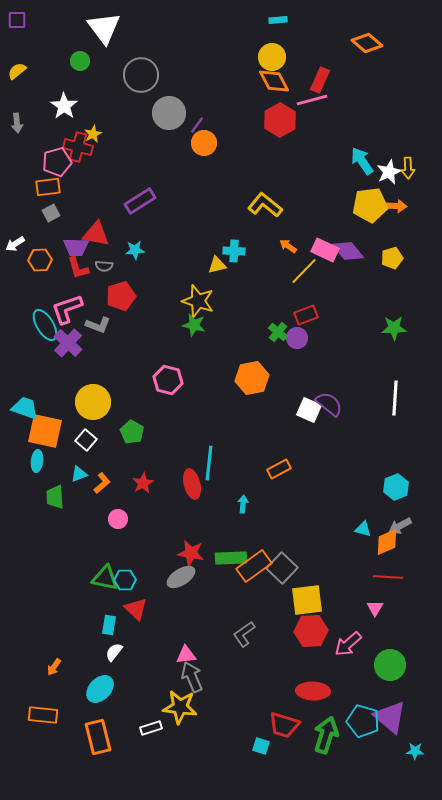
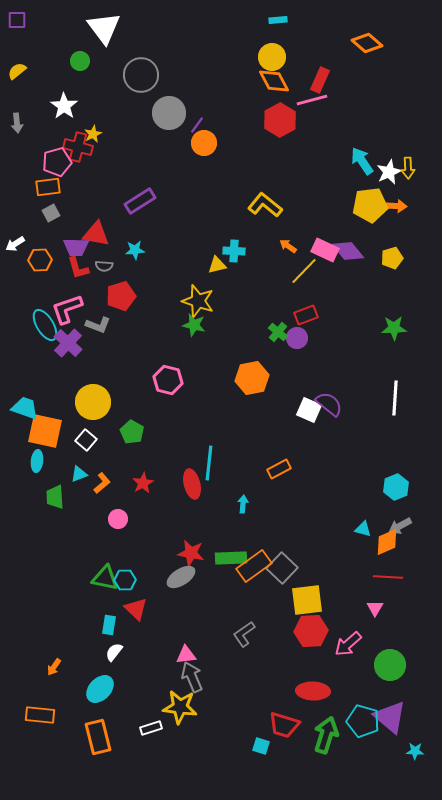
orange rectangle at (43, 715): moved 3 px left
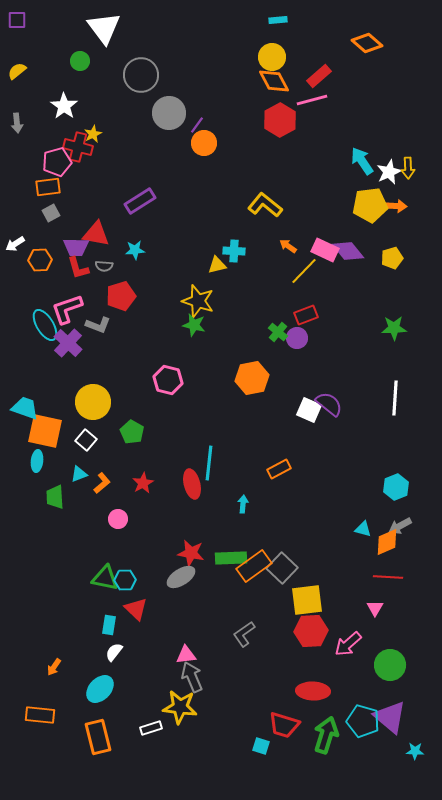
red rectangle at (320, 80): moved 1 px left, 4 px up; rotated 25 degrees clockwise
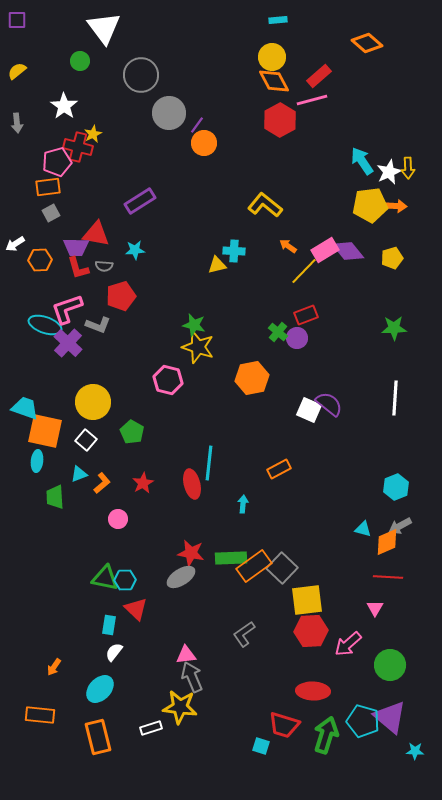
pink rectangle at (325, 250): rotated 56 degrees counterclockwise
yellow star at (198, 301): moved 46 px down
cyan ellipse at (45, 325): rotated 40 degrees counterclockwise
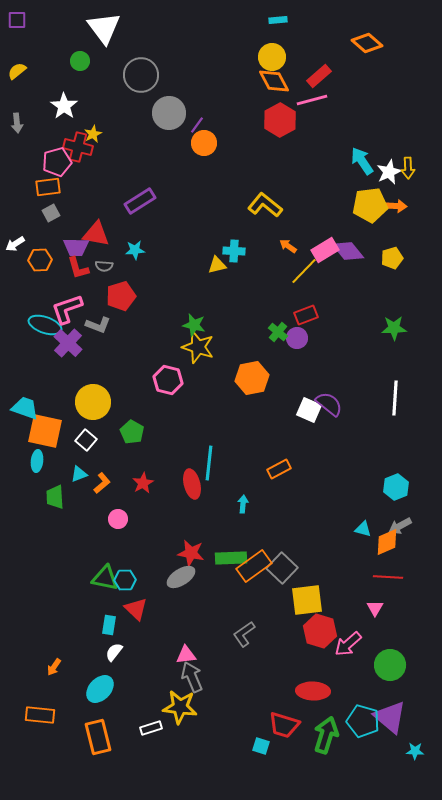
red hexagon at (311, 631): moved 9 px right; rotated 20 degrees clockwise
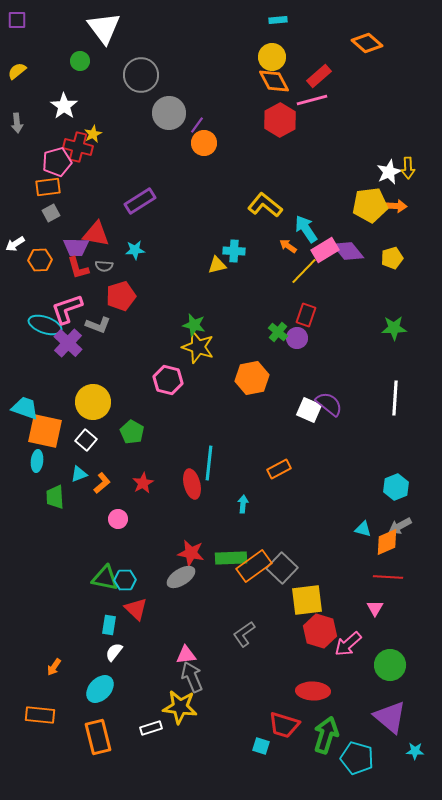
cyan arrow at (362, 161): moved 56 px left, 68 px down
red rectangle at (306, 315): rotated 50 degrees counterclockwise
cyan pentagon at (363, 721): moved 6 px left, 37 px down
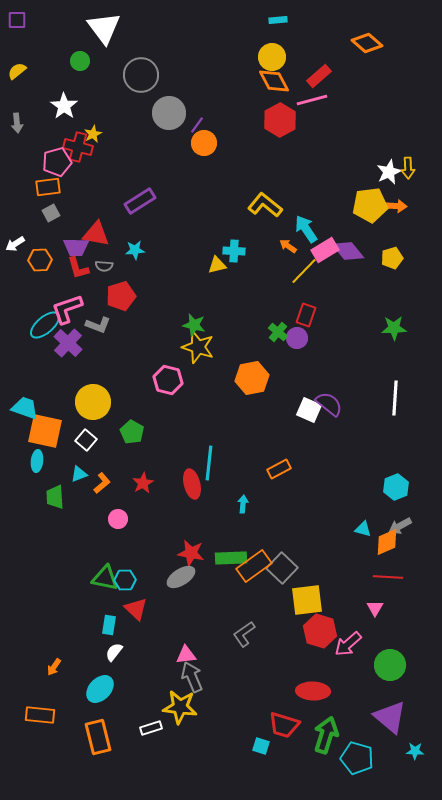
cyan ellipse at (45, 325): rotated 60 degrees counterclockwise
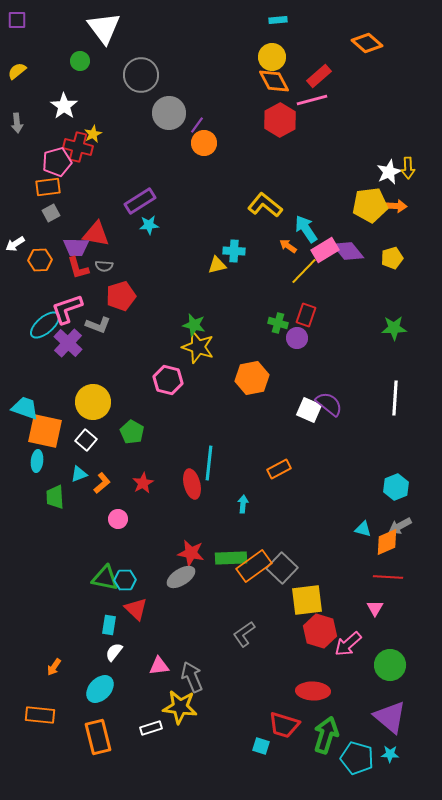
cyan star at (135, 250): moved 14 px right, 25 px up
green cross at (278, 332): moved 9 px up; rotated 24 degrees counterclockwise
pink triangle at (186, 655): moved 27 px left, 11 px down
cyan star at (415, 751): moved 25 px left, 3 px down
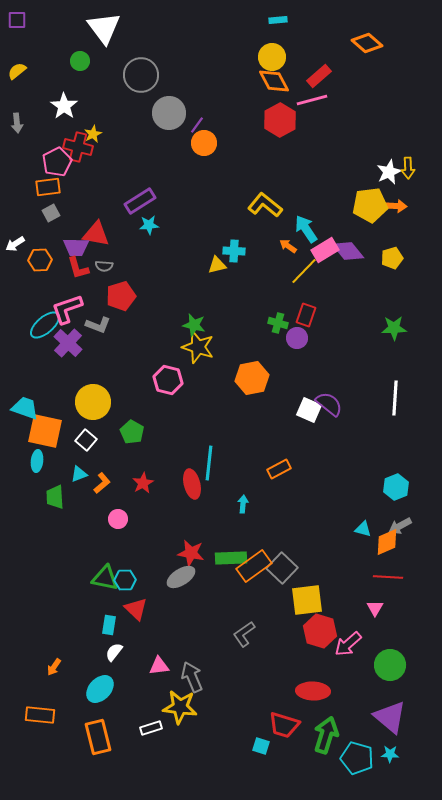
pink pentagon at (57, 162): rotated 12 degrees counterclockwise
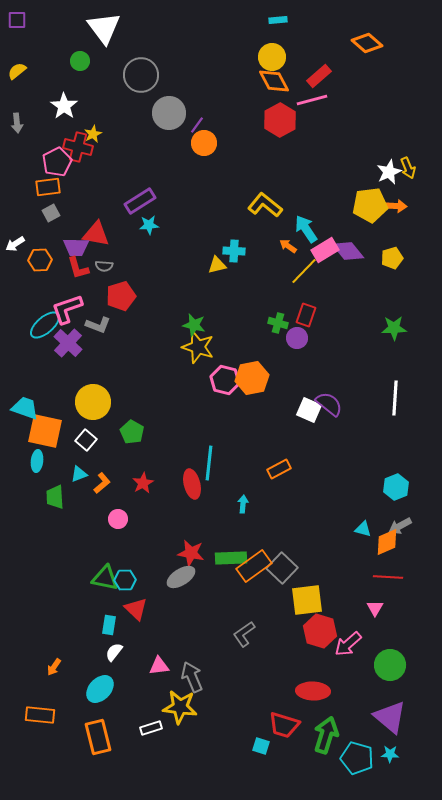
yellow arrow at (408, 168): rotated 20 degrees counterclockwise
pink hexagon at (168, 380): moved 57 px right
